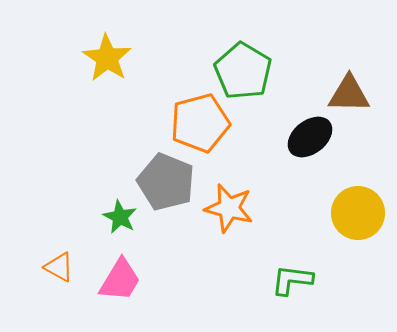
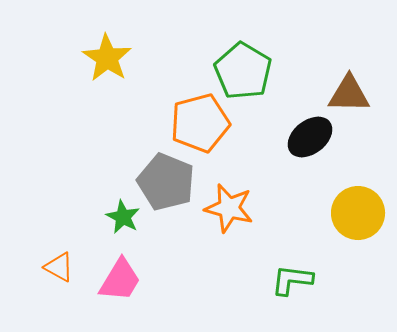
green star: moved 3 px right
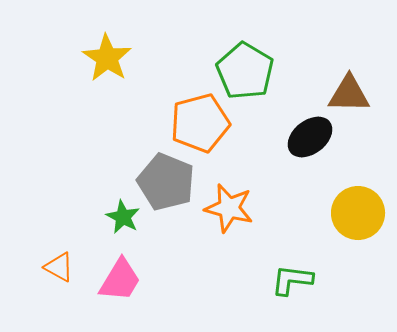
green pentagon: moved 2 px right
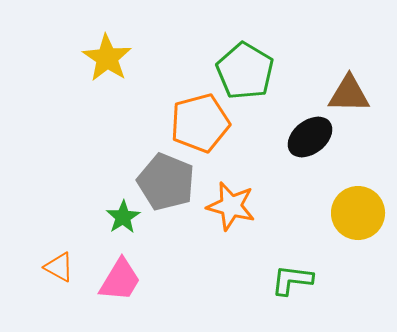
orange star: moved 2 px right, 2 px up
green star: rotated 12 degrees clockwise
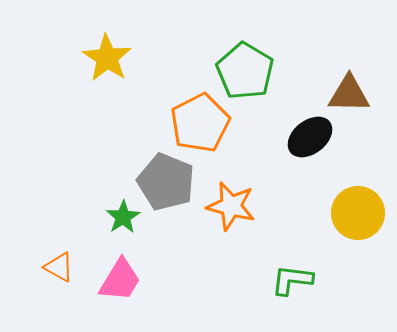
orange pentagon: rotated 12 degrees counterclockwise
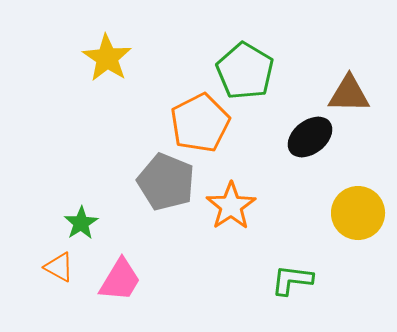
orange star: rotated 24 degrees clockwise
green star: moved 42 px left, 6 px down
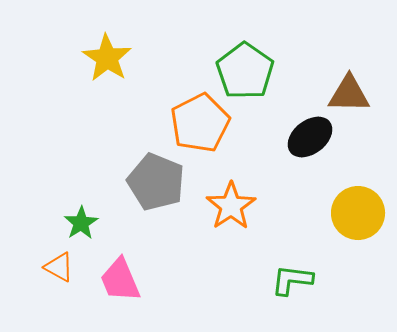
green pentagon: rotated 4 degrees clockwise
gray pentagon: moved 10 px left
pink trapezoid: rotated 126 degrees clockwise
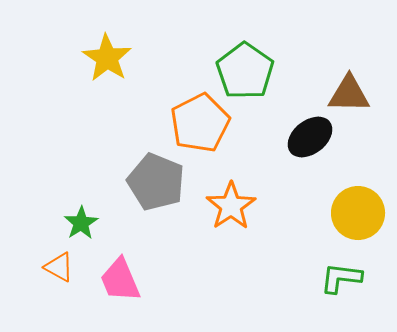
green L-shape: moved 49 px right, 2 px up
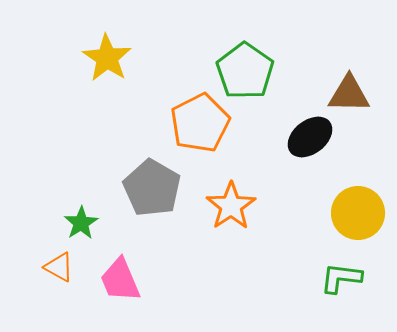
gray pentagon: moved 4 px left, 6 px down; rotated 8 degrees clockwise
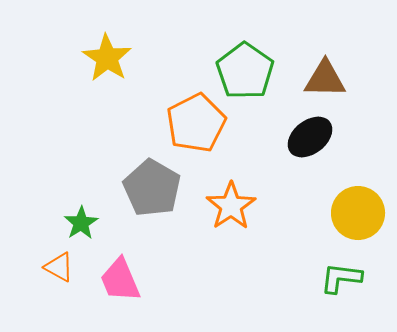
brown triangle: moved 24 px left, 15 px up
orange pentagon: moved 4 px left
